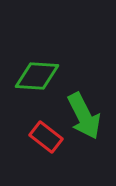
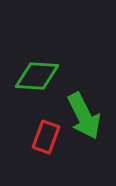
red rectangle: rotated 72 degrees clockwise
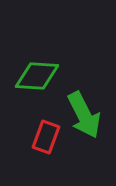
green arrow: moved 1 px up
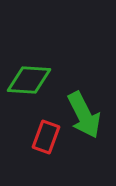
green diamond: moved 8 px left, 4 px down
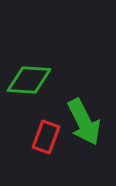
green arrow: moved 7 px down
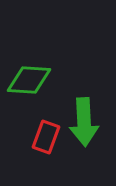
green arrow: rotated 24 degrees clockwise
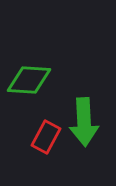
red rectangle: rotated 8 degrees clockwise
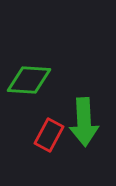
red rectangle: moved 3 px right, 2 px up
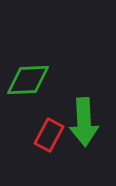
green diamond: moved 1 px left; rotated 6 degrees counterclockwise
